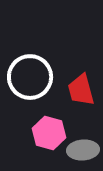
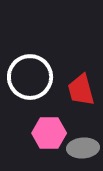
pink hexagon: rotated 16 degrees counterclockwise
gray ellipse: moved 2 px up
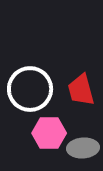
white circle: moved 12 px down
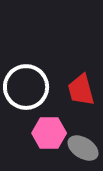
white circle: moved 4 px left, 2 px up
gray ellipse: rotated 36 degrees clockwise
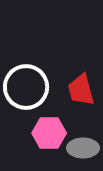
gray ellipse: rotated 32 degrees counterclockwise
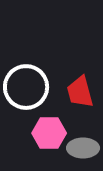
red trapezoid: moved 1 px left, 2 px down
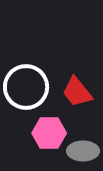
red trapezoid: moved 3 px left; rotated 24 degrees counterclockwise
gray ellipse: moved 3 px down
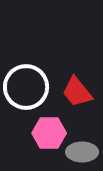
gray ellipse: moved 1 px left, 1 px down
